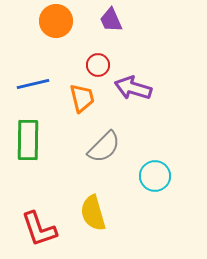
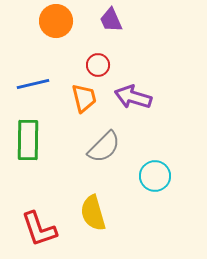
purple arrow: moved 9 px down
orange trapezoid: moved 2 px right
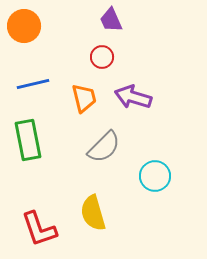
orange circle: moved 32 px left, 5 px down
red circle: moved 4 px right, 8 px up
green rectangle: rotated 12 degrees counterclockwise
